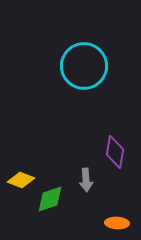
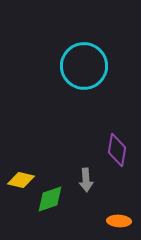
purple diamond: moved 2 px right, 2 px up
yellow diamond: rotated 8 degrees counterclockwise
orange ellipse: moved 2 px right, 2 px up
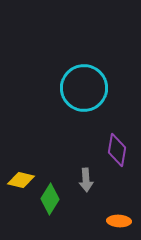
cyan circle: moved 22 px down
green diamond: rotated 40 degrees counterclockwise
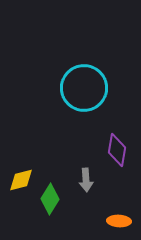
yellow diamond: rotated 28 degrees counterclockwise
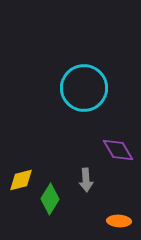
purple diamond: moved 1 px right; rotated 40 degrees counterclockwise
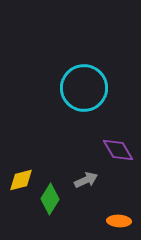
gray arrow: rotated 110 degrees counterclockwise
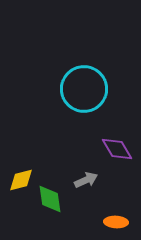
cyan circle: moved 1 px down
purple diamond: moved 1 px left, 1 px up
green diamond: rotated 40 degrees counterclockwise
orange ellipse: moved 3 px left, 1 px down
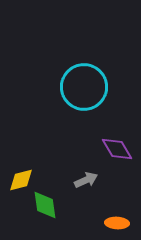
cyan circle: moved 2 px up
green diamond: moved 5 px left, 6 px down
orange ellipse: moved 1 px right, 1 px down
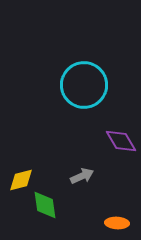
cyan circle: moved 2 px up
purple diamond: moved 4 px right, 8 px up
gray arrow: moved 4 px left, 4 px up
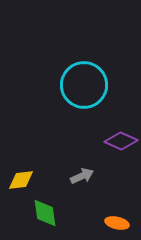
purple diamond: rotated 36 degrees counterclockwise
yellow diamond: rotated 8 degrees clockwise
green diamond: moved 8 px down
orange ellipse: rotated 10 degrees clockwise
